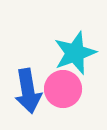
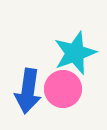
blue arrow: rotated 18 degrees clockwise
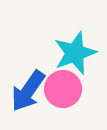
blue arrow: rotated 27 degrees clockwise
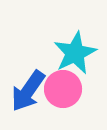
cyan star: rotated 6 degrees counterclockwise
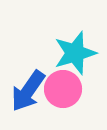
cyan star: rotated 9 degrees clockwise
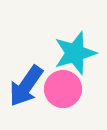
blue arrow: moved 2 px left, 5 px up
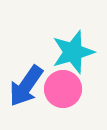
cyan star: moved 2 px left, 1 px up
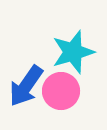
pink circle: moved 2 px left, 2 px down
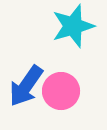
cyan star: moved 26 px up
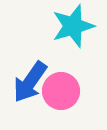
blue arrow: moved 4 px right, 4 px up
